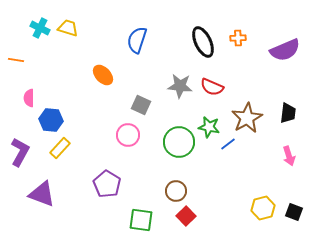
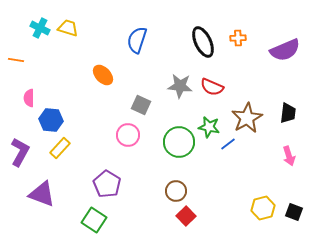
green square: moved 47 px left; rotated 25 degrees clockwise
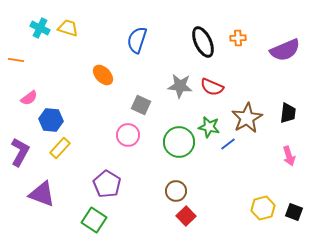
pink semicircle: rotated 126 degrees counterclockwise
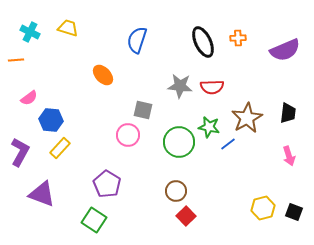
cyan cross: moved 10 px left, 4 px down
orange line: rotated 14 degrees counterclockwise
red semicircle: rotated 25 degrees counterclockwise
gray square: moved 2 px right, 5 px down; rotated 12 degrees counterclockwise
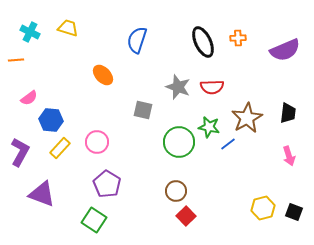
gray star: moved 2 px left, 1 px down; rotated 15 degrees clockwise
pink circle: moved 31 px left, 7 px down
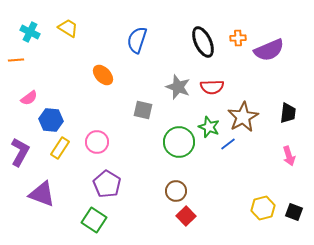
yellow trapezoid: rotated 15 degrees clockwise
purple semicircle: moved 16 px left
brown star: moved 4 px left, 1 px up
green star: rotated 10 degrees clockwise
yellow rectangle: rotated 10 degrees counterclockwise
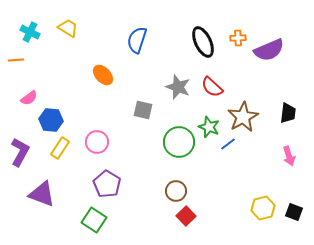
red semicircle: rotated 45 degrees clockwise
